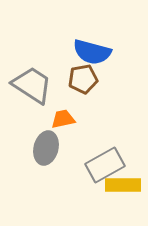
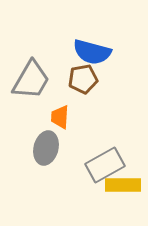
gray trapezoid: moved 1 px left, 5 px up; rotated 87 degrees clockwise
orange trapezoid: moved 3 px left, 2 px up; rotated 75 degrees counterclockwise
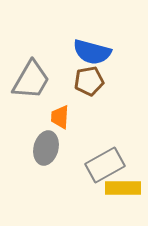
brown pentagon: moved 6 px right, 2 px down
yellow rectangle: moved 3 px down
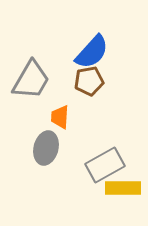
blue semicircle: rotated 63 degrees counterclockwise
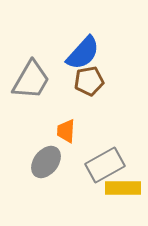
blue semicircle: moved 9 px left, 1 px down
orange trapezoid: moved 6 px right, 14 px down
gray ellipse: moved 14 px down; rotated 24 degrees clockwise
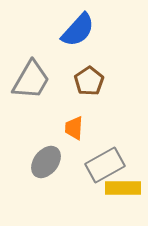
blue semicircle: moved 5 px left, 23 px up
brown pentagon: rotated 24 degrees counterclockwise
orange trapezoid: moved 8 px right, 3 px up
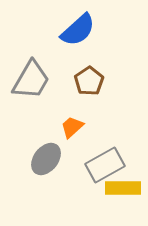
blue semicircle: rotated 6 degrees clockwise
orange trapezoid: moved 2 px left, 1 px up; rotated 45 degrees clockwise
gray ellipse: moved 3 px up
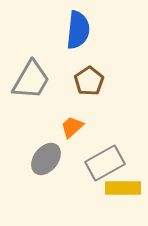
blue semicircle: rotated 42 degrees counterclockwise
gray rectangle: moved 2 px up
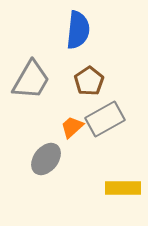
gray rectangle: moved 44 px up
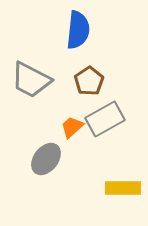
gray trapezoid: rotated 87 degrees clockwise
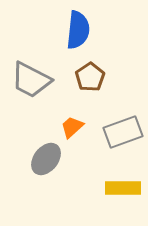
brown pentagon: moved 1 px right, 4 px up
gray rectangle: moved 18 px right, 13 px down; rotated 9 degrees clockwise
